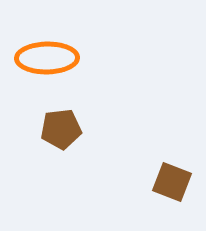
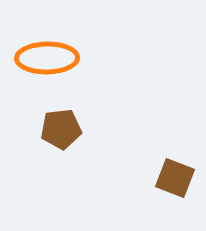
brown square: moved 3 px right, 4 px up
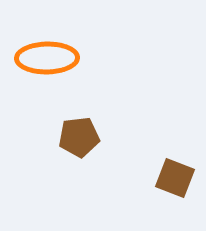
brown pentagon: moved 18 px right, 8 px down
